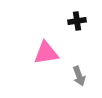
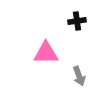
pink triangle: rotated 8 degrees clockwise
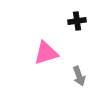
pink triangle: rotated 16 degrees counterclockwise
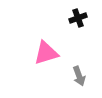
black cross: moved 1 px right, 3 px up; rotated 12 degrees counterclockwise
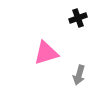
gray arrow: moved 1 px up; rotated 36 degrees clockwise
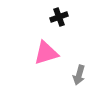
black cross: moved 19 px left, 1 px up
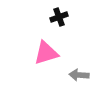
gray arrow: rotated 78 degrees clockwise
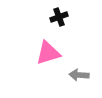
pink triangle: moved 2 px right
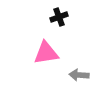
pink triangle: moved 2 px left; rotated 8 degrees clockwise
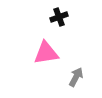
gray arrow: moved 3 px left, 2 px down; rotated 114 degrees clockwise
